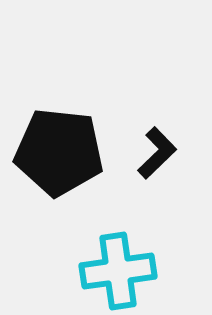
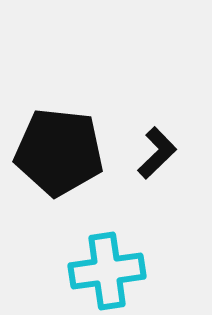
cyan cross: moved 11 px left
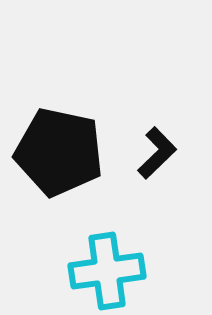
black pentagon: rotated 6 degrees clockwise
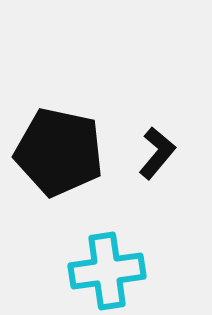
black L-shape: rotated 6 degrees counterclockwise
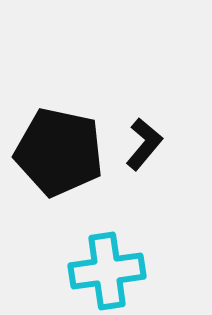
black L-shape: moved 13 px left, 9 px up
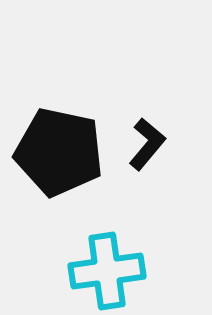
black L-shape: moved 3 px right
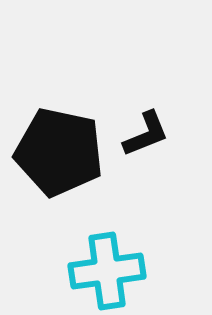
black L-shape: moved 1 px left, 10 px up; rotated 28 degrees clockwise
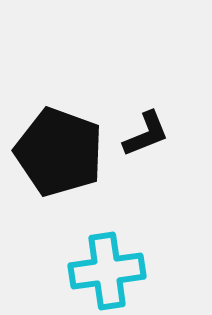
black pentagon: rotated 8 degrees clockwise
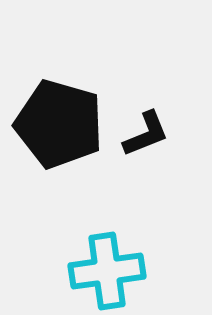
black pentagon: moved 28 px up; rotated 4 degrees counterclockwise
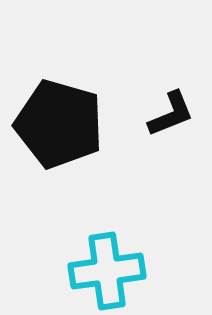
black L-shape: moved 25 px right, 20 px up
